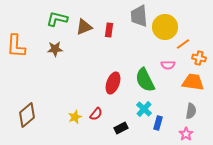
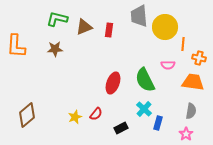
orange line: rotated 48 degrees counterclockwise
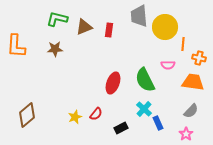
gray semicircle: rotated 35 degrees clockwise
blue rectangle: rotated 40 degrees counterclockwise
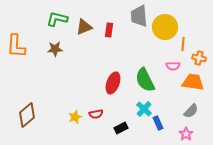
pink semicircle: moved 5 px right, 1 px down
red semicircle: rotated 40 degrees clockwise
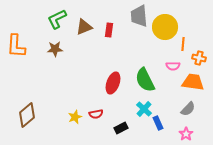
green L-shape: rotated 40 degrees counterclockwise
gray semicircle: moved 3 px left, 2 px up
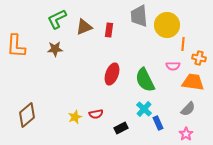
yellow circle: moved 2 px right, 2 px up
red ellipse: moved 1 px left, 9 px up
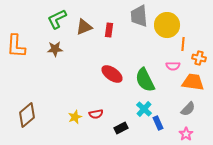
red ellipse: rotated 75 degrees counterclockwise
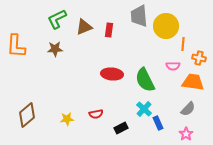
yellow circle: moved 1 px left, 1 px down
red ellipse: rotated 30 degrees counterclockwise
yellow star: moved 8 px left, 2 px down; rotated 16 degrees clockwise
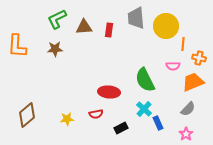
gray trapezoid: moved 3 px left, 2 px down
brown triangle: rotated 18 degrees clockwise
orange L-shape: moved 1 px right
red ellipse: moved 3 px left, 18 px down
orange trapezoid: rotated 30 degrees counterclockwise
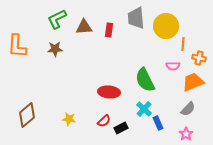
red semicircle: moved 8 px right, 7 px down; rotated 32 degrees counterclockwise
yellow star: moved 2 px right; rotated 16 degrees clockwise
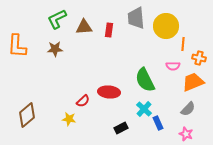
red semicircle: moved 21 px left, 20 px up
pink star: rotated 16 degrees counterclockwise
